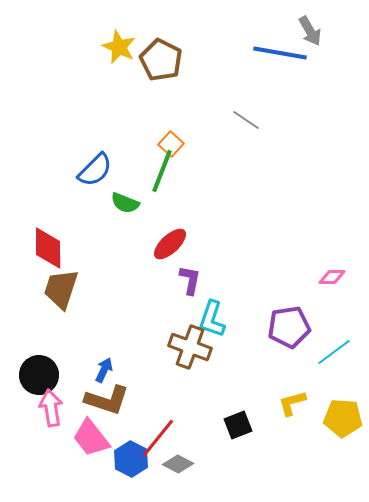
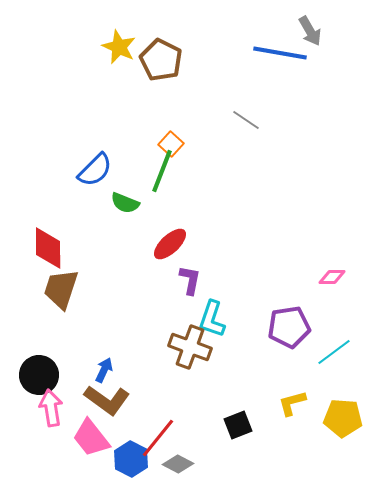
brown L-shape: rotated 18 degrees clockwise
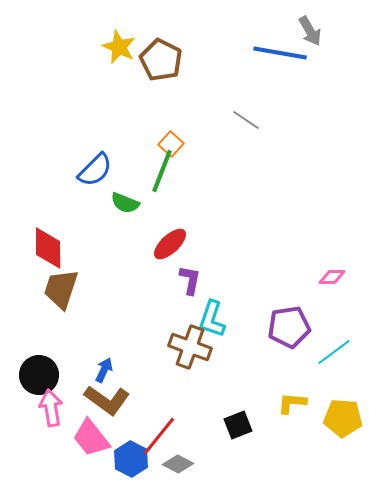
yellow L-shape: rotated 20 degrees clockwise
red line: moved 1 px right, 2 px up
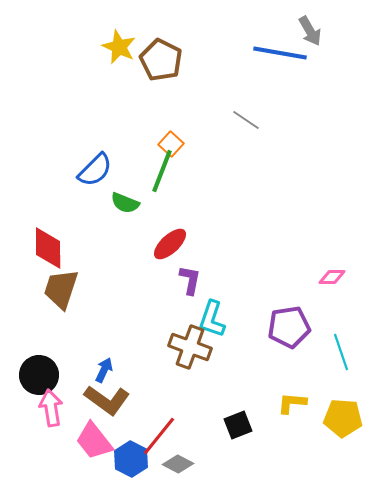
cyan line: moved 7 px right; rotated 72 degrees counterclockwise
pink trapezoid: moved 3 px right, 3 px down
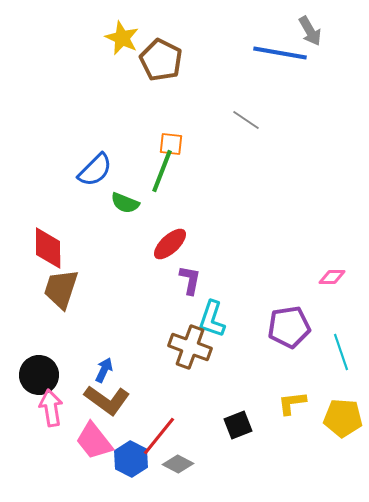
yellow star: moved 3 px right, 9 px up
orange square: rotated 35 degrees counterclockwise
yellow L-shape: rotated 12 degrees counterclockwise
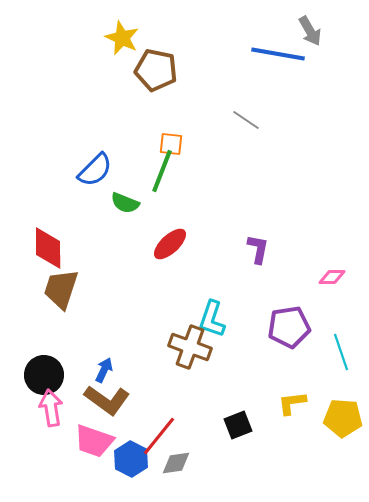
blue line: moved 2 px left, 1 px down
brown pentagon: moved 5 px left, 10 px down; rotated 15 degrees counterclockwise
purple L-shape: moved 68 px right, 31 px up
black circle: moved 5 px right
pink trapezoid: rotated 33 degrees counterclockwise
gray diamond: moved 2 px left, 1 px up; rotated 36 degrees counterclockwise
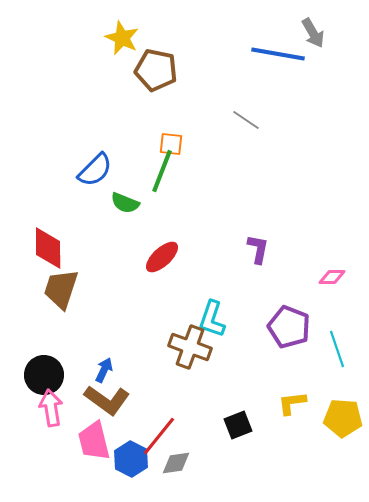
gray arrow: moved 3 px right, 2 px down
red ellipse: moved 8 px left, 13 px down
purple pentagon: rotated 30 degrees clockwise
cyan line: moved 4 px left, 3 px up
pink trapezoid: rotated 57 degrees clockwise
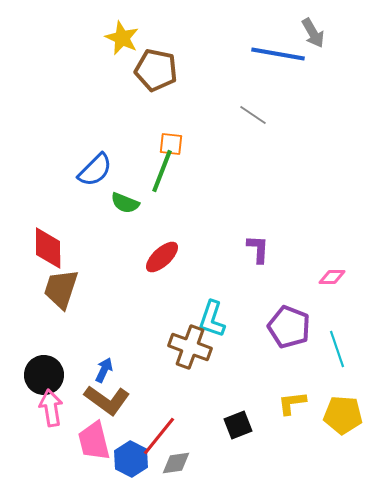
gray line: moved 7 px right, 5 px up
purple L-shape: rotated 8 degrees counterclockwise
yellow pentagon: moved 3 px up
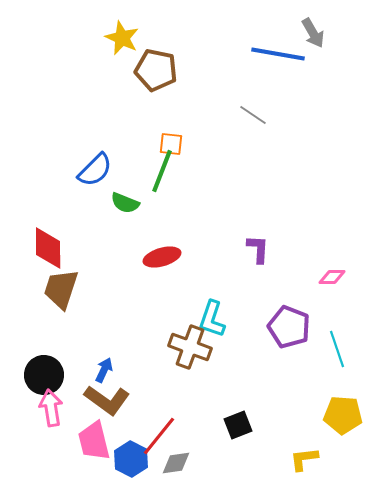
red ellipse: rotated 27 degrees clockwise
yellow L-shape: moved 12 px right, 56 px down
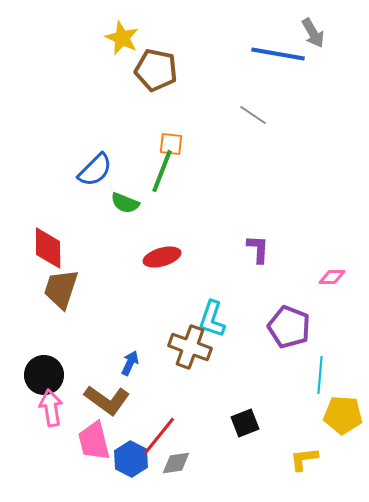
cyan line: moved 17 px left, 26 px down; rotated 24 degrees clockwise
blue arrow: moved 26 px right, 7 px up
black square: moved 7 px right, 2 px up
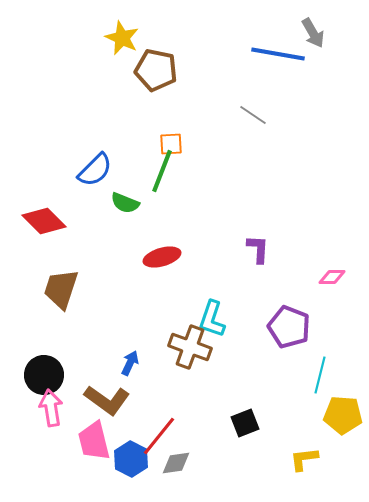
orange square: rotated 10 degrees counterclockwise
red diamond: moved 4 px left, 27 px up; rotated 45 degrees counterclockwise
cyan line: rotated 9 degrees clockwise
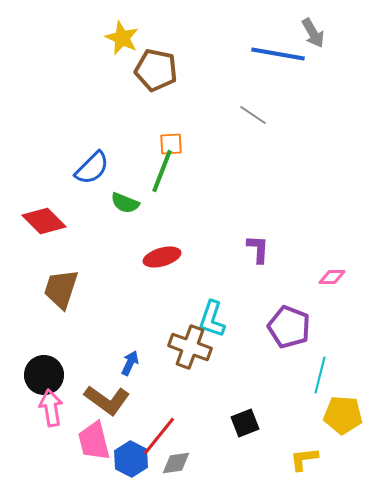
blue semicircle: moved 3 px left, 2 px up
